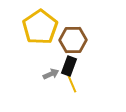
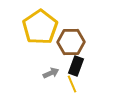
brown hexagon: moved 2 px left, 2 px down
black rectangle: moved 7 px right
gray arrow: moved 1 px up
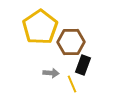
black rectangle: moved 7 px right, 1 px up
gray arrow: rotated 28 degrees clockwise
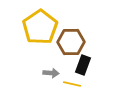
yellow line: rotated 54 degrees counterclockwise
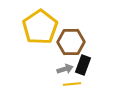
gray arrow: moved 14 px right, 4 px up; rotated 21 degrees counterclockwise
yellow line: rotated 18 degrees counterclockwise
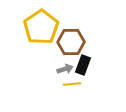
yellow pentagon: moved 1 px right
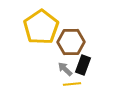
gray arrow: rotated 119 degrees counterclockwise
